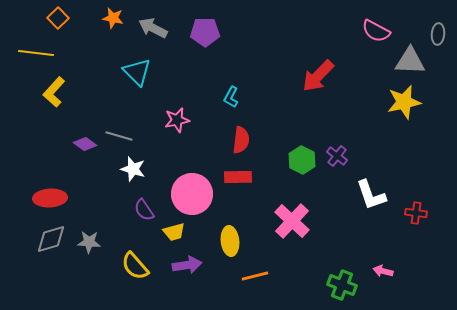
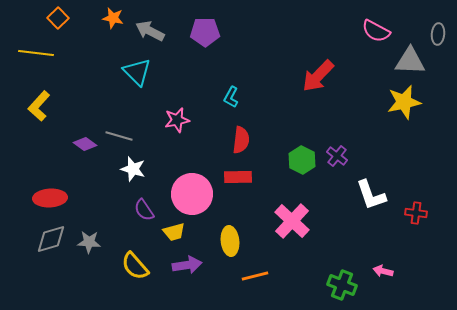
gray arrow: moved 3 px left, 3 px down
yellow L-shape: moved 15 px left, 14 px down
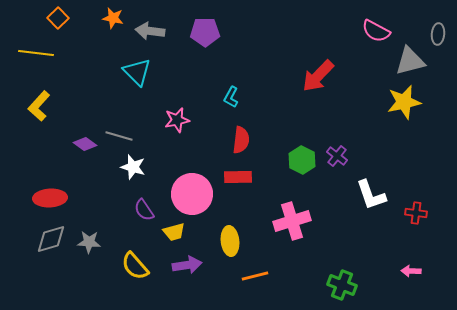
gray arrow: rotated 20 degrees counterclockwise
gray triangle: rotated 16 degrees counterclockwise
white star: moved 2 px up
pink cross: rotated 30 degrees clockwise
pink arrow: moved 28 px right; rotated 12 degrees counterclockwise
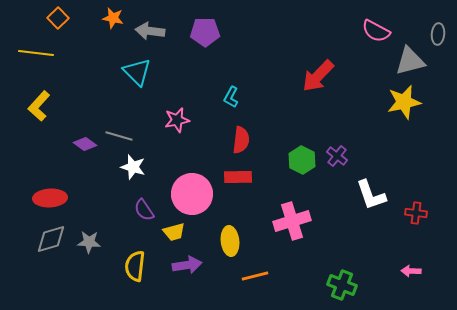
yellow semicircle: rotated 48 degrees clockwise
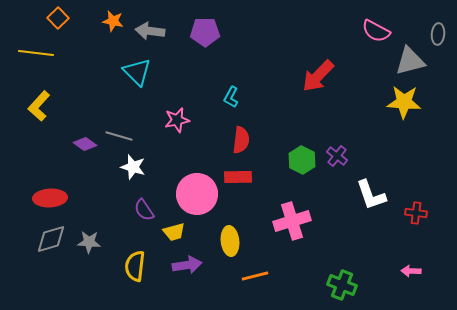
orange star: moved 3 px down
yellow star: rotated 16 degrees clockwise
pink circle: moved 5 px right
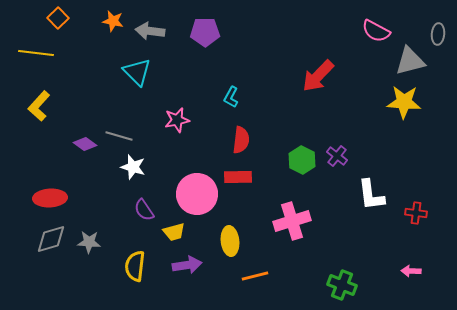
white L-shape: rotated 12 degrees clockwise
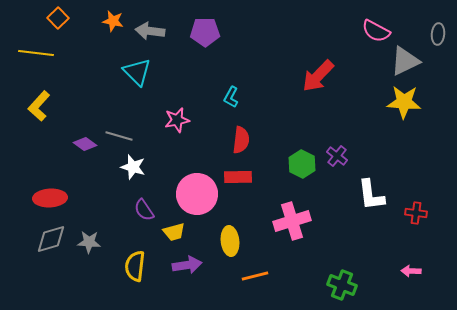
gray triangle: moved 5 px left; rotated 12 degrees counterclockwise
green hexagon: moved 4 px down
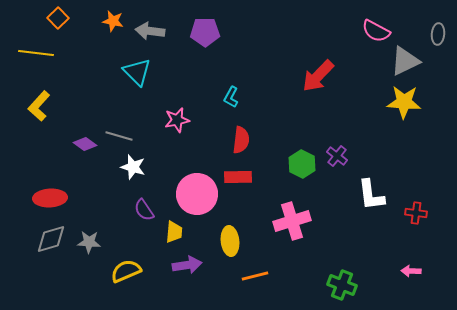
yellow trapezoid: rotated 70 degrees counterclockwise
yellow semicircle: moved 9 px left, 5 px down; rotated 60 degrees clockwise
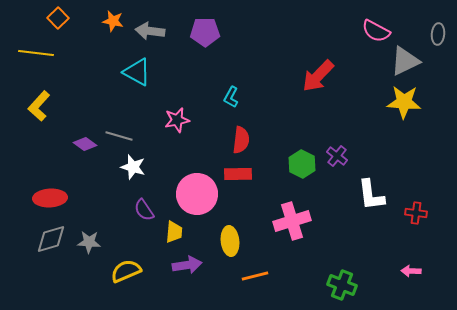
cyan triangle: rotated 16 degrees counterclockwise
red rectangle: moved 3 px up
